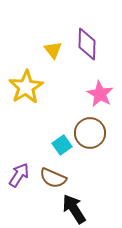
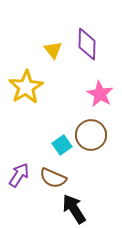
brown circle: moved 1 px right, 2 px down
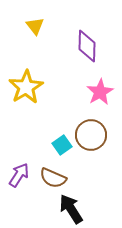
purple diamond: moved 2 px down
yellow triangle: moved 18 px left, 24 px up
pink star: moved 2 px up; rotated 12 degrees clockwise
black arrow: moved 3 px left
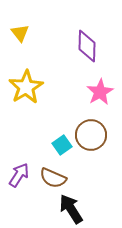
yellow triangle: moved 15 px left, 7 px down
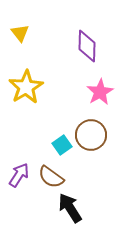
brown semicircle: moved 2 px left, 1 px up; rotated 12 degrees clockwise
black arrow: moved 1 px left, 1 px up
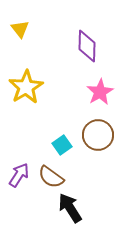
yellow triangle: moved 4 px up
brown circle: moved 7 px right
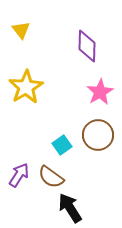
yellow triangle: moved 1 px right, 1 px down
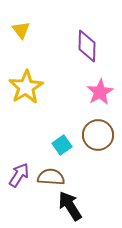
brown semicircle: rotated 148 degrees clockwise
black arrow: moved 2 px up
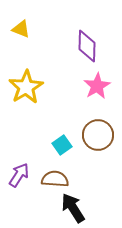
yellow triangle: moved 1 px up; rotated 30 degrees counterclockwise
pink star: moved 3 px left, 6 px up
brown semicircle: moved 4 px right, 2 px down
black arrow: moved 3 px right, 2 px down
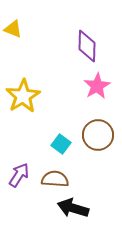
yellow triangle: moved 8 px left
yellow star: moved 3 px left, 9 px down
cyan square: moved 1 px left, 1 px up; rotated 18 degrees counterclockwise
black arrow: rotated 40 degrees counterclockwise
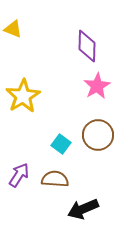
black arrow: moved 10 px right, 1 px down; rotated 40 degrees counterclockwise
